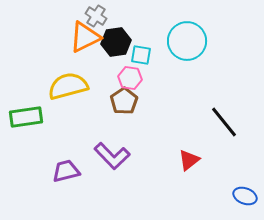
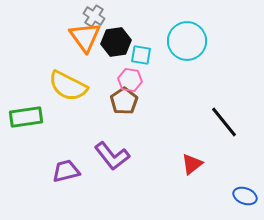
gray cross: moved 2 px left
orange triangle: rotated 40 degrees counterclockwise
pink hexagon: moved 2 px down
yellow semicircle: rotated 138 degrees counterclockwise
purple L-shape: rotated 6 degrees clockwise
red triangle: moved 3 px right, 4 px down
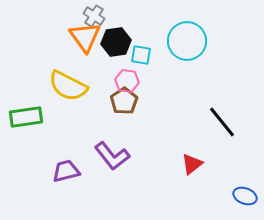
pink hexagon: moved 3 px left, 1 px down
black line: moved 2 px left
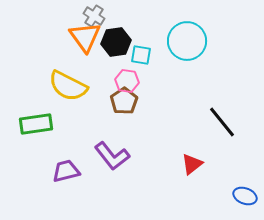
green rectangle: moved 10 px right, 7 px down
